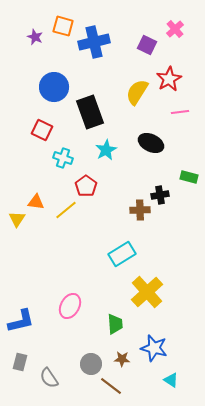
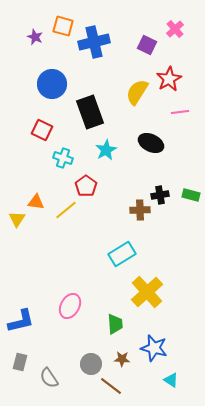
blue circle: moved 2 px left, 3 px up
green rectangle: moved 2 px right, 18 px down
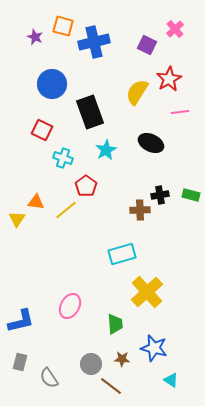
cyan rectangle: rotated 16 degrees clockwise
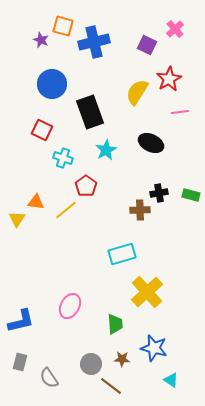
purple star: moved 6 px right, 3 px down
black cross: moved 1 px left, 2 px up
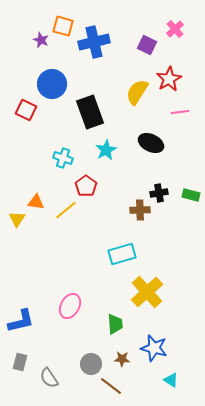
red square: moved 16 px left, 20 px up
